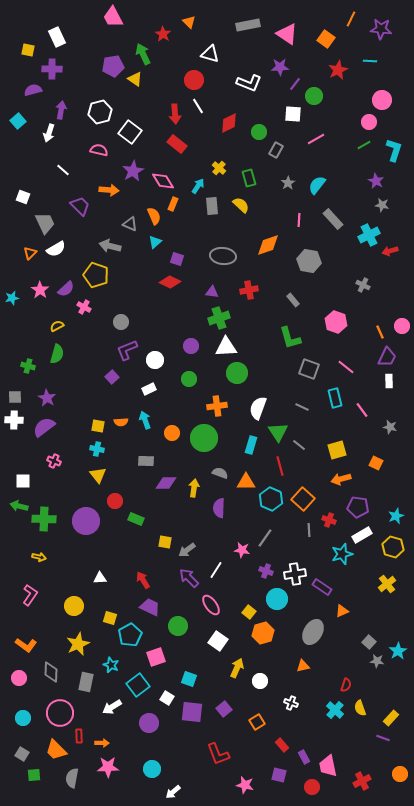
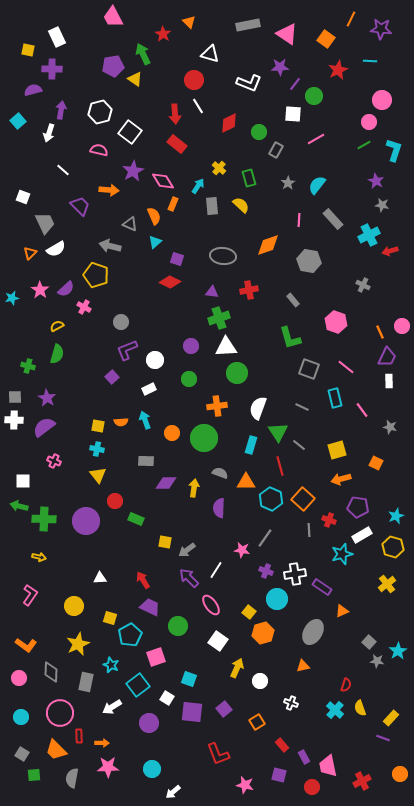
cyan circle at (23, 718): moved 2 px left, 1 px up
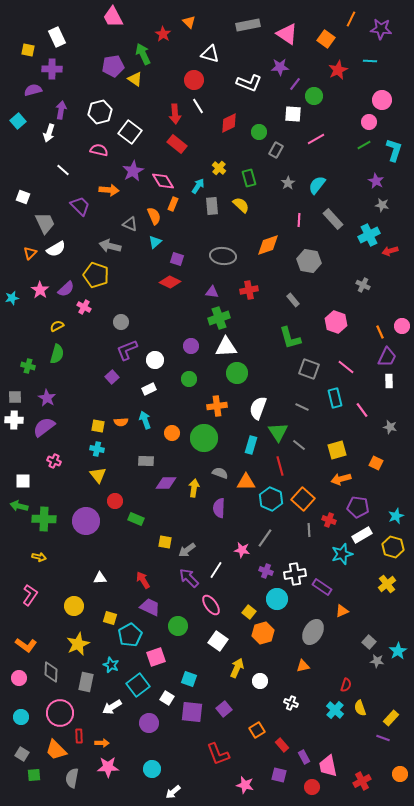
orange square at (257, 722): moved 8 px down
